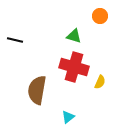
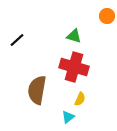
orange circle: moved 7 px right
black line: moved 2 px right; rotated 56 degrees counterclockwise
yellow semicircle: moved 20 px left, 17 px down
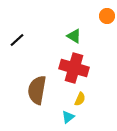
green triangle: rotated 14 degrees clockwise
red cross: moved 1 px down
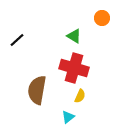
orange circle: moved 5 px left, 2 px down
yellow semicircle: moved 3 px up
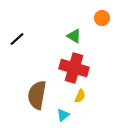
black line: moved 1 px up
brown semicircle: moved 5 px down
cyan triangle: moved 5 px left, 2 px up
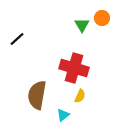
green triangle: moved 8 px right, 11 px up; rotated 28 degrees clockwise
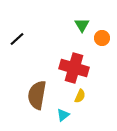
orange circle: moved 20 px down
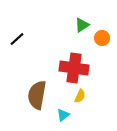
green triangle: rotated 28 degrees clockwise
red cross: rotated 8 degrees counterclockwise
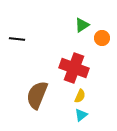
black line: rotated 49 degrees clockwise
red cross: rotated 12 degrees clockwise
brown semicircle: rotated 12 degrees clockwise
cyan triangle: moved 18 px right
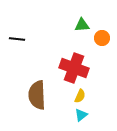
green triangle: rotated 28 degrees clockwise
brown semicircle: rotated 24 degrees counterclockwise
